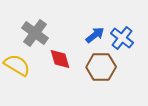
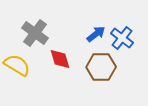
blue arrow: moved 1 px right, 1 px up
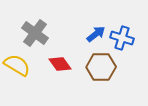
blue cross: rotated 20 degrees counterclockwise
red diamond: moved 5 px down; rotated 20 degrees counterclockwise
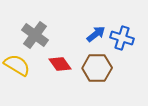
gray cross: moved 2 px down
brown hexagon: moved 4 px left, 1 px down
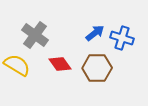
blue arrow: moved 1 px left, 1 px up
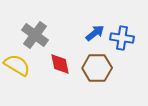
blue cross: rotated 10 degrees counterclockwise
red diamond: rotated 25 degrees clockwise
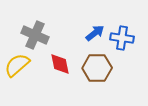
gray cross: rotated 12 degrees counterclockwise
yellow semicircle: rotated 72 degrees counterclockwise
